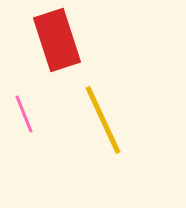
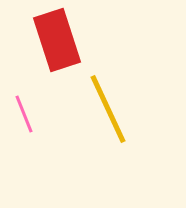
yellow line: moved 5 px right, 11 px up
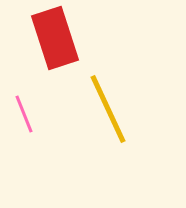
red rectangle: moved 2 px left, 2 px up
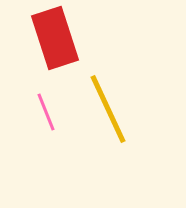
pink line: moved 22 px right, 2 px up
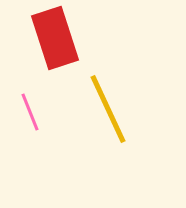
pink line: moved 16 px left
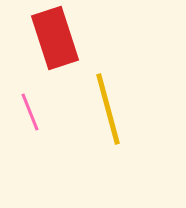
yellow line: rotated 10 degrees clockwise
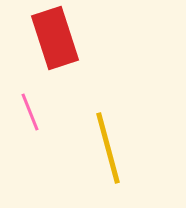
yellow line: moved 39 px down
